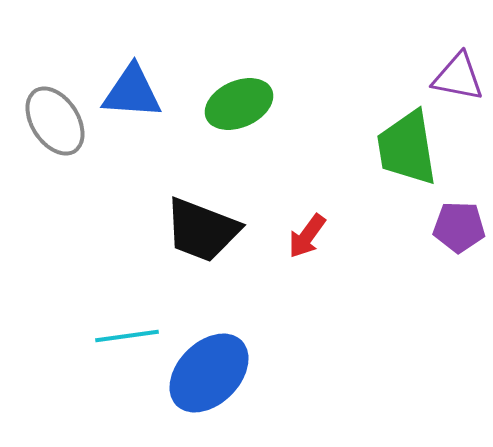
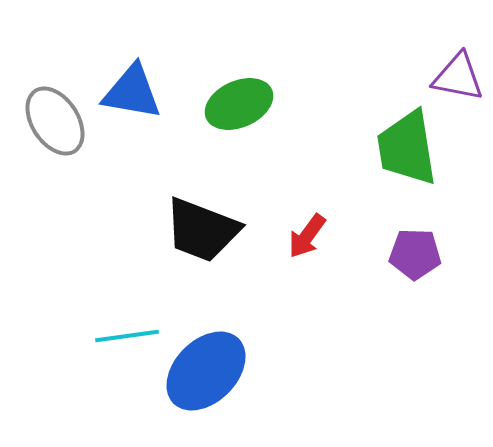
blue triangle: rotated 6 degrees clockwise
purple pentagon: moved 44 px left, 27 px down
blue ellipse: moved 3 px left, 2 px up
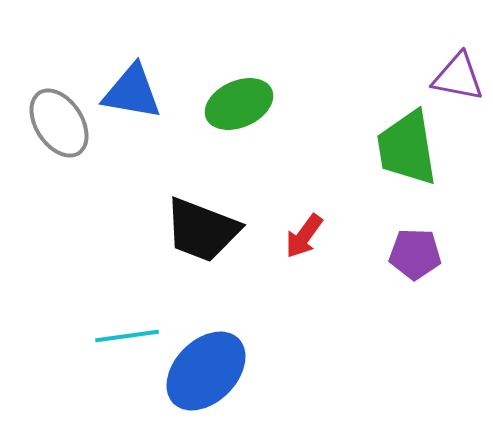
gray ellipse: moved 4 px right, 2 px down
red arrow: moved 3 px left
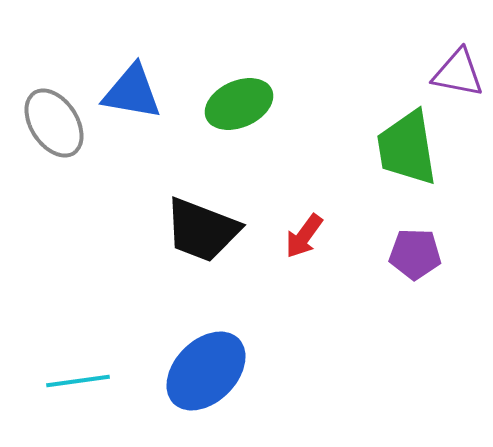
purple triangle: moved 4 px up
gray ellipse: moved 5 px left
cyan line: moved 49 px left, 45 px down
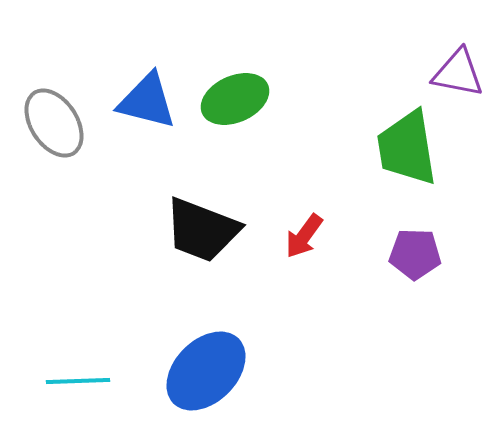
blue triangle: moved 15 px right, 9 px down; rotated 4 degrees clockwise
green ellipse: moved 4 px left, 5 px up
cyan line: rotated 6 degrees clockwise
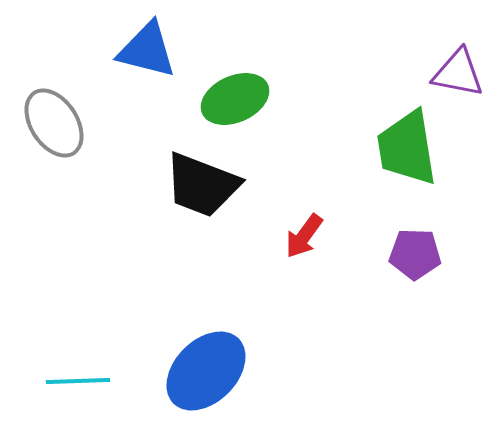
blue triangle: moved 51 px up
black trapezoid: moved 45 px up
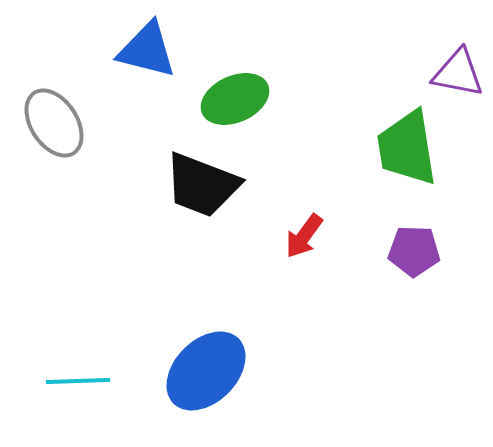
purple pentagon: moved 1 px left, 3 px up
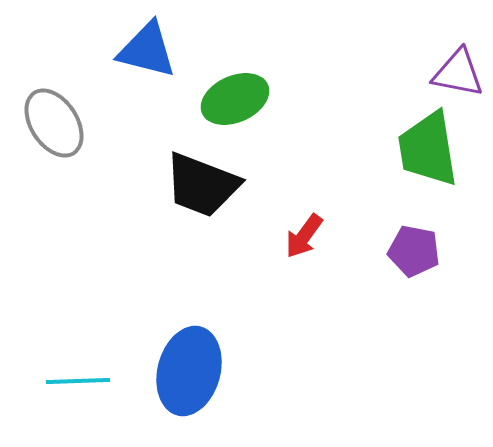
green trapezoid: moved 21 px right, 1 px down
purple pentagon: rotated 9 degrees clockwise
blue ellipse: moved 17 px left; rotated 30 degrees counterclockwise
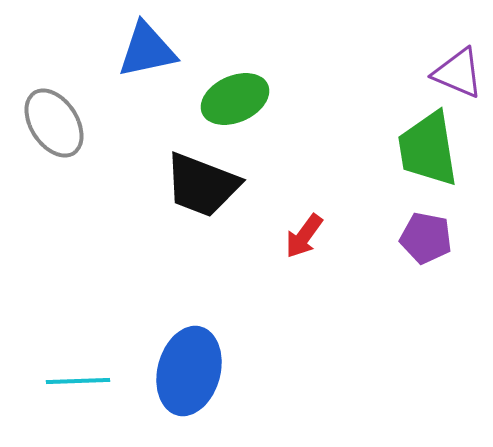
blue triangle: rotated 26 degrees counterclockwise
purple triangle: rotated 12 degrees clockwise
purple pentagon: moved 12 px right, 13 px up
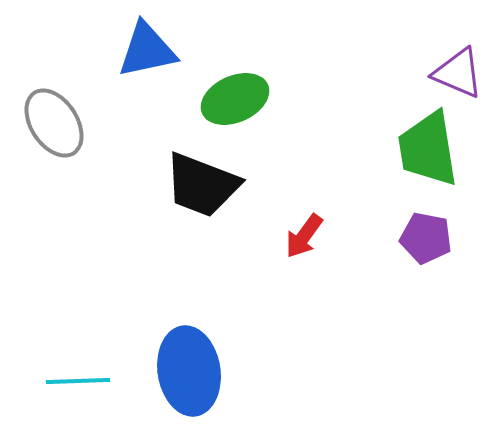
blue ellipse: rotated 24 degrees counterclockwise
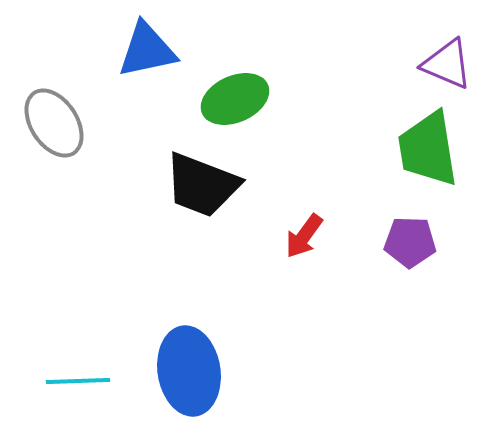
purple triangle: moved 11 px left, 9 px up
purple pentagon: moved 16 px left, 4 px down; rotated 9 degrees counterclockwise
